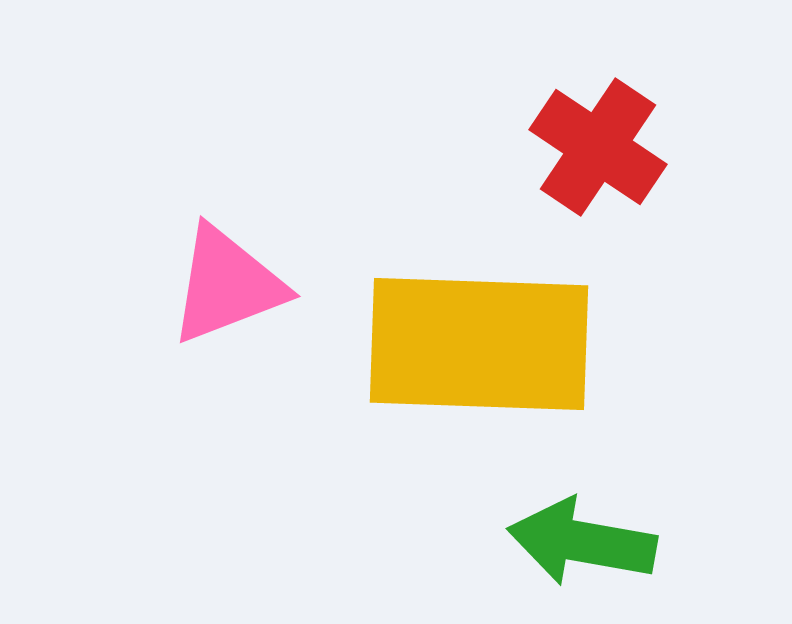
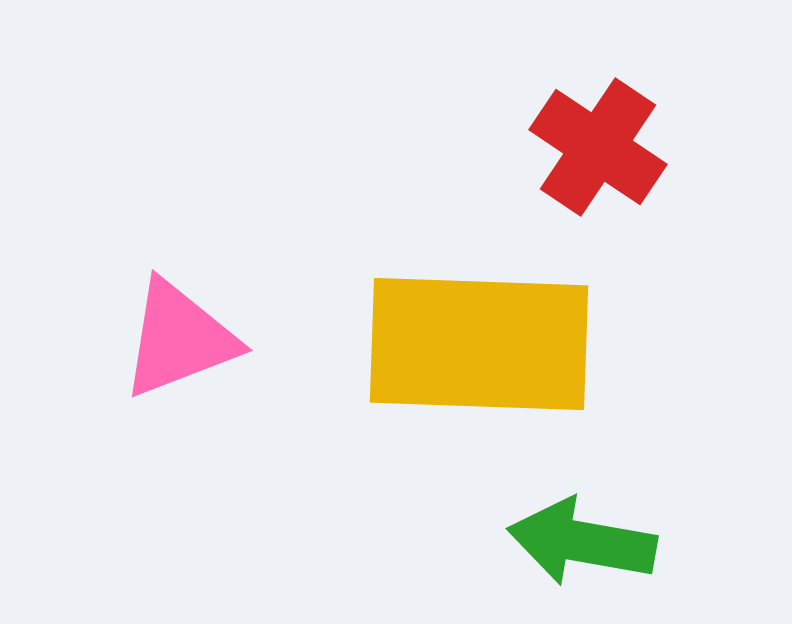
pink triangle: moved 48 px left, 54 px down
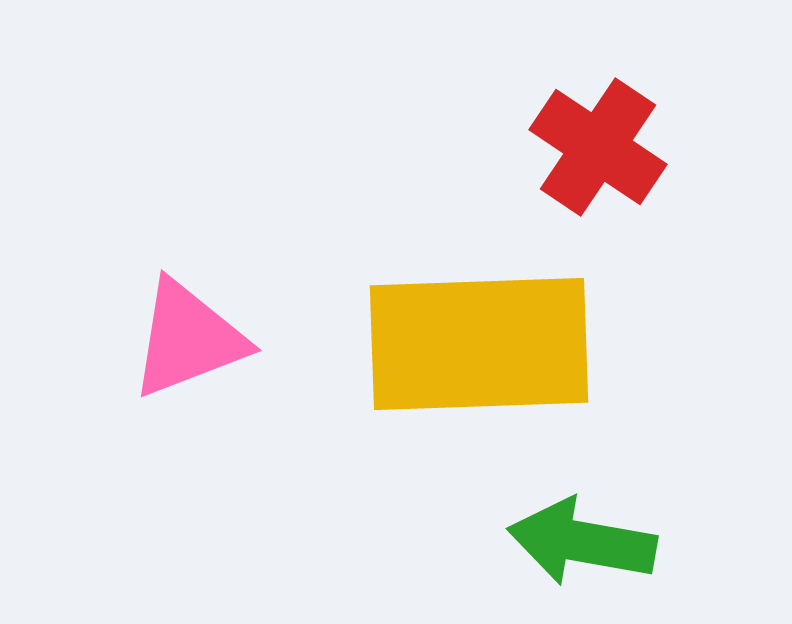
pink triangle: moved 9 px right
yellow rectangle: rotated 4 degrees counterclockwise
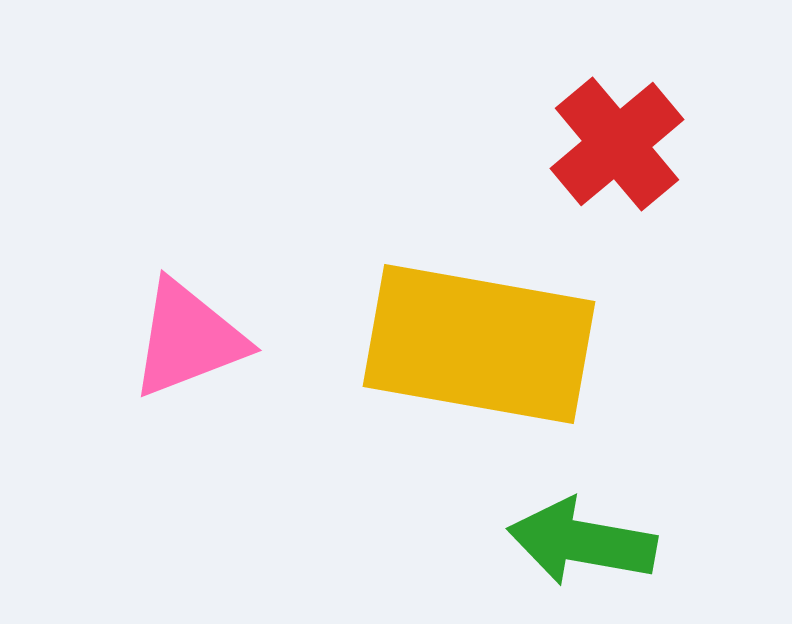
red cross: moved 19 px right, 3 px up; rotated 16 degrees clockwise
yellow rectangle: rotated 12 degrees clockwise
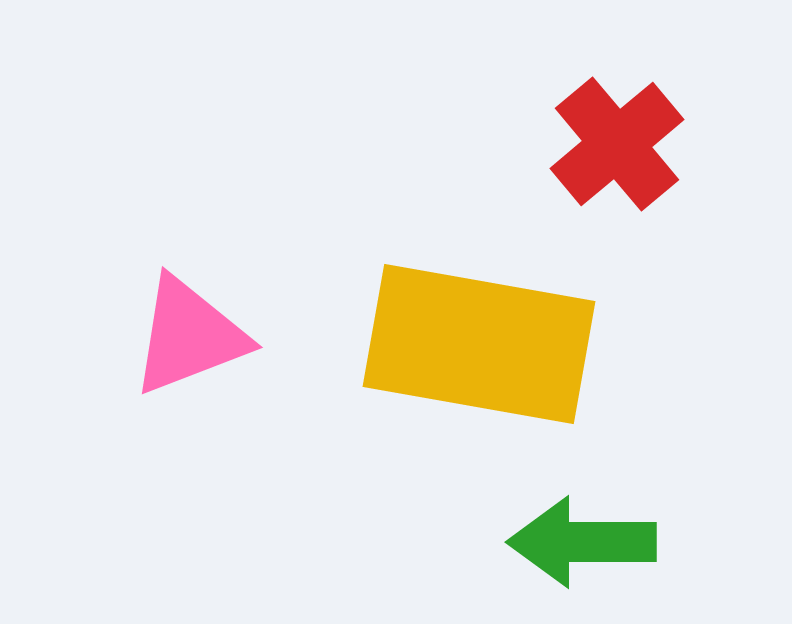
pink triangle: moved 1 px right, 3 px up
green arrow: rotated 10 degrees counterclockwise
